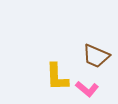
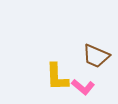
pink L-shape: moved 4 px left, 2 px up
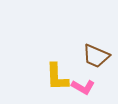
pink L-shape: rotated 10 degrees counterclockwise
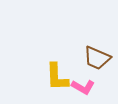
brown trapezoid: moved 1 px right, 2 px down
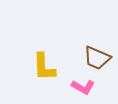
yellow L-shape: moved 13 px left, 10 px up
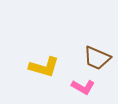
yellow L-shape: rotated 72 degrees counterclockwise
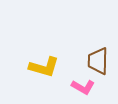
brown trapezoid: moved 1 px right, 3 px down; rotated 68 degrees clockwise
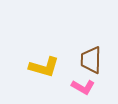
brown trapezoid: moved 7 px left, 1 px up
